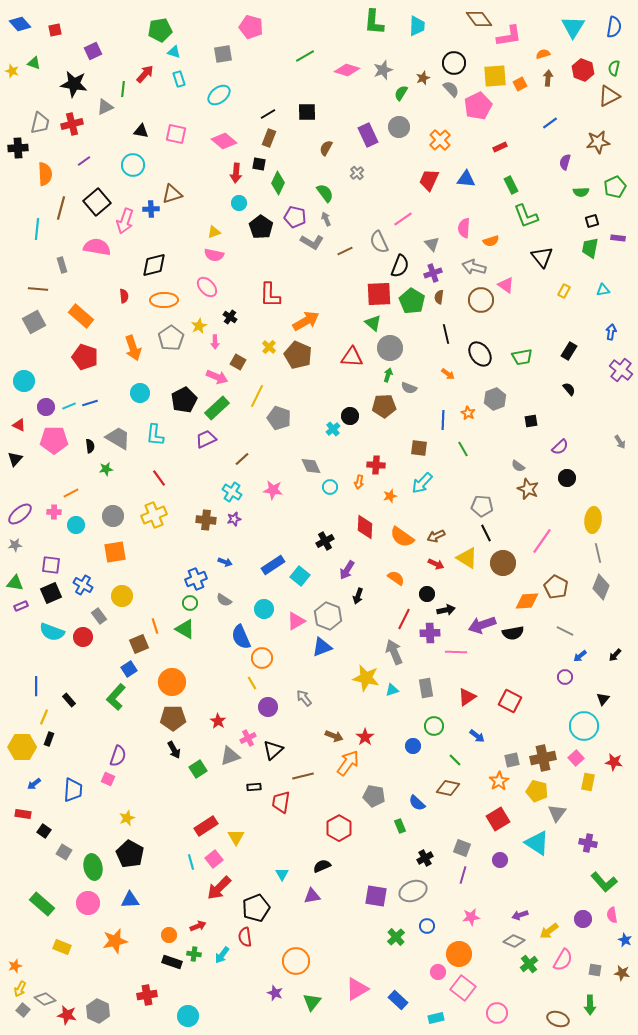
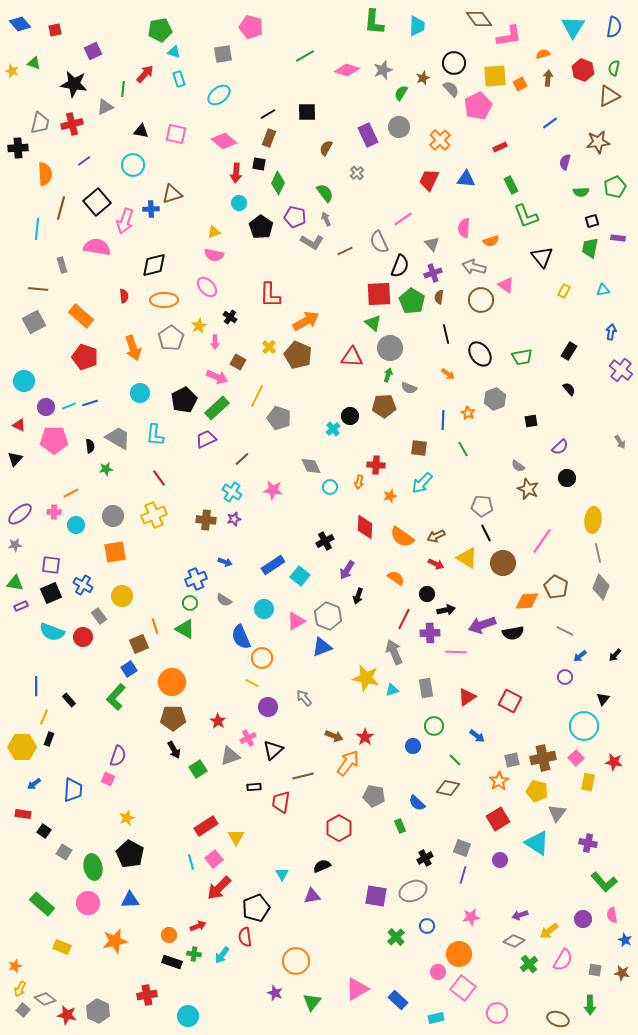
yellow line at (252, 683): rotated 32 degrees counterclockwise
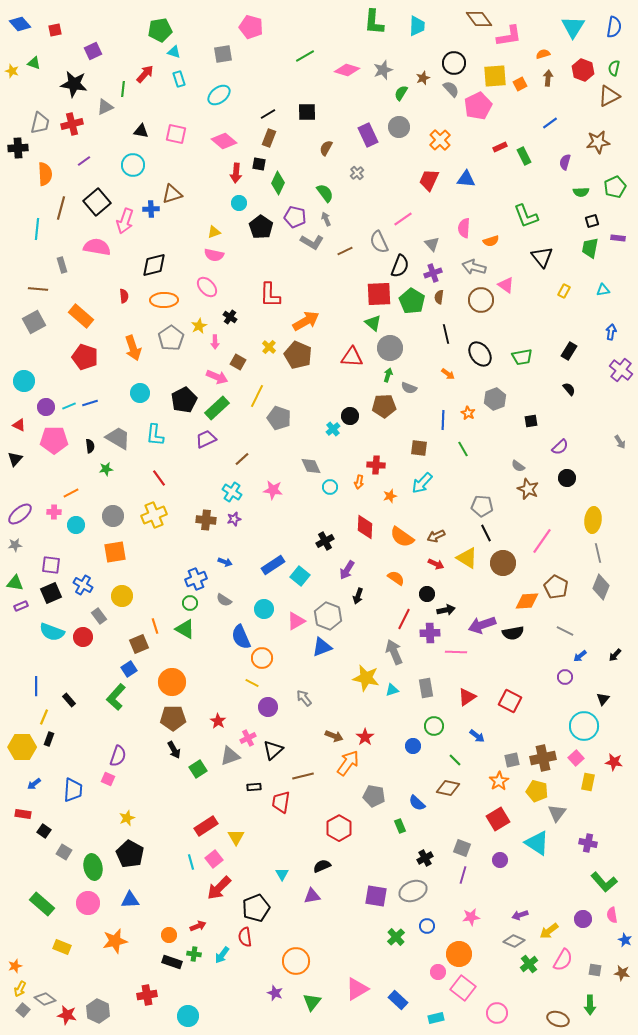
green rectangle at (511, 185): moved 13 px right, 29 px up
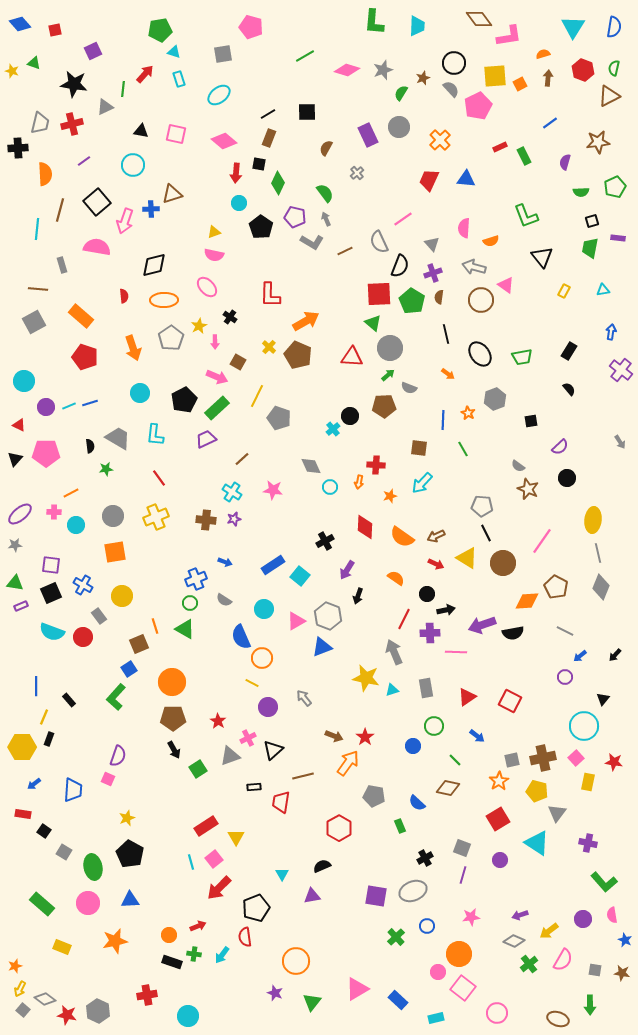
brown line at (61, 208): moved 1 px left, 2 px down
green arrow at (388, 375): rotated 32 degrees clockwise
pink pentagon at (54, 440): moved 8 px left, 13 px down
yellow cross at (154, 515): moved 2 px right, 2 px down
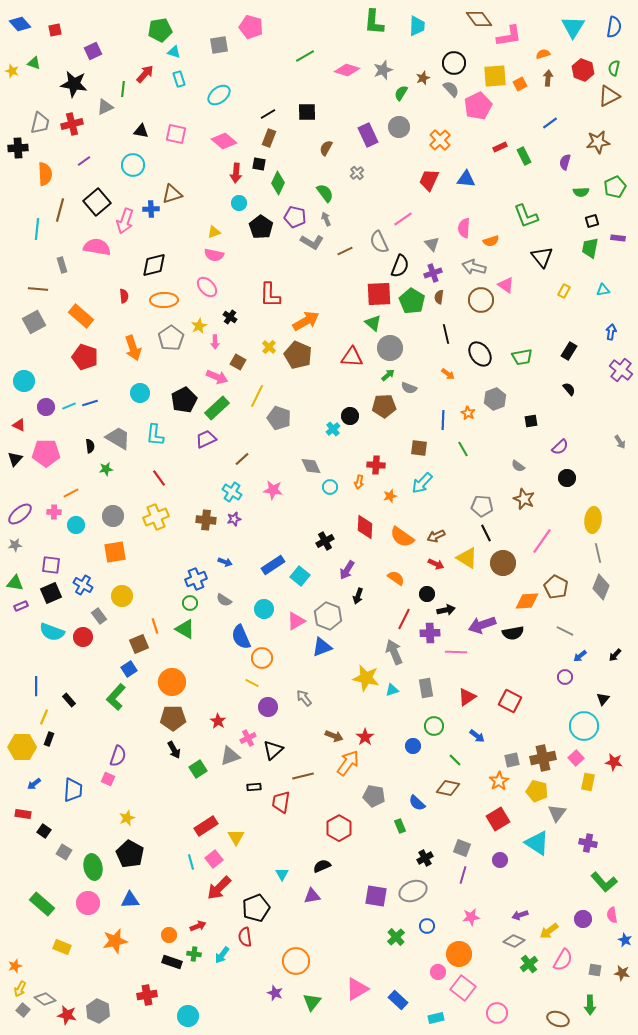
gray square at (223, 54): moved 4 px left, 9 px up
brown star at (528, 489): moved 4 px left, 10 px down
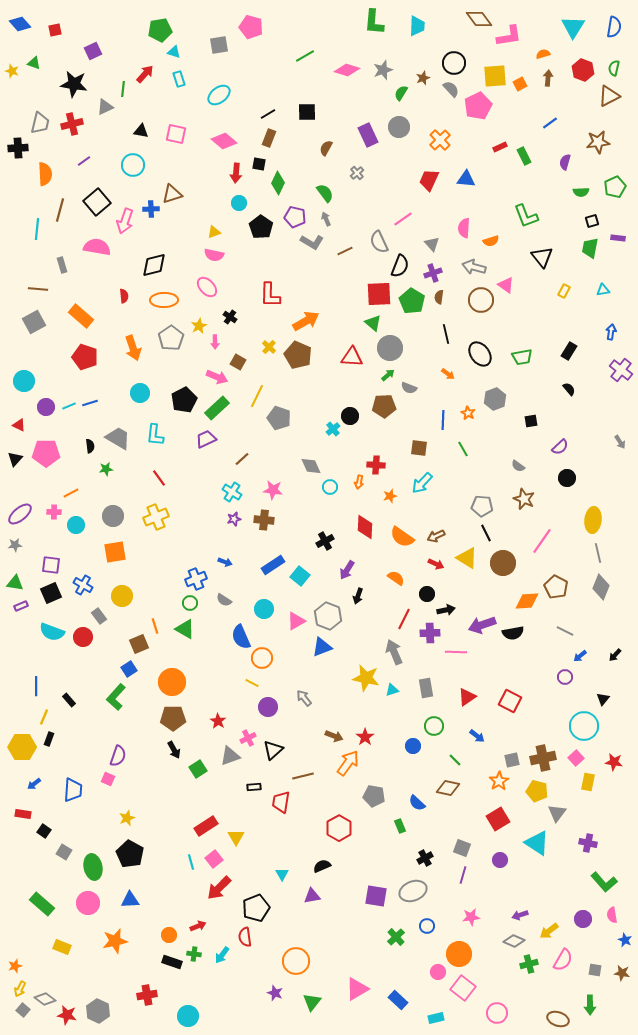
brown cross at (206, 520): moved 58 px right
green cross at (529, 964): rotated 24 degrees clockwise
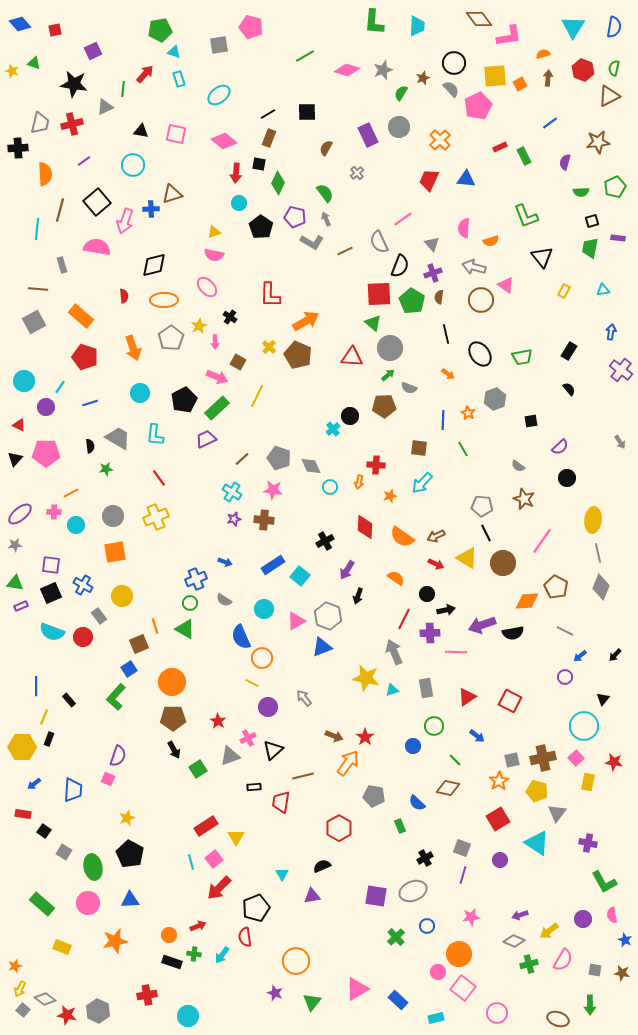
cyan line at (69, 406): moved 9 px left, 19 px up; rotated 32 degrees counterclockwise
gray pentagon at (279, 418): moved 40 px down
green L-shape at (604, 882): rotated 12 degrees clockwise
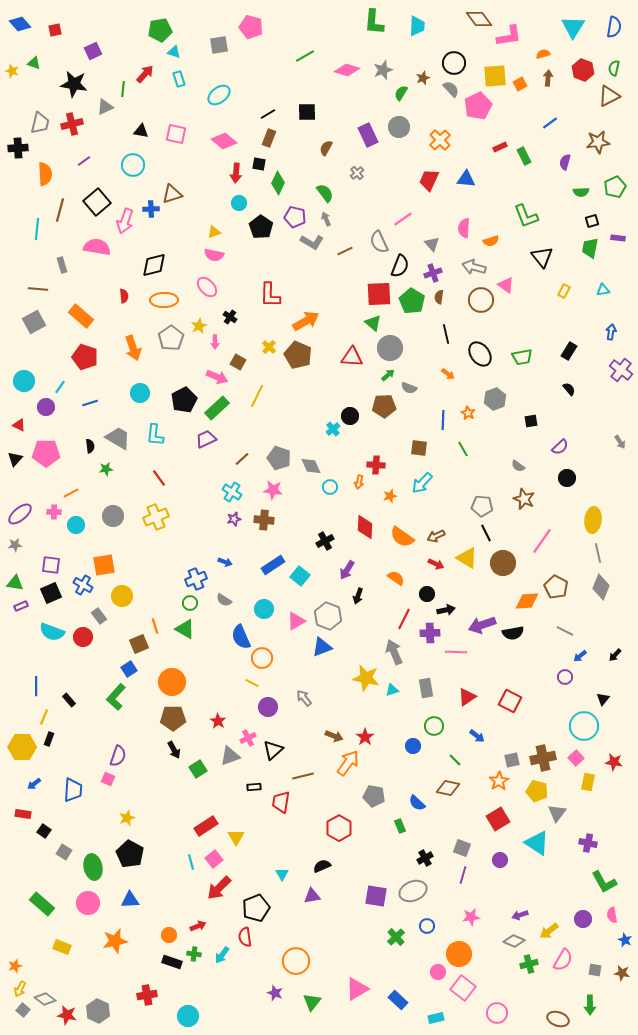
orange square at (115, 552): moved 11 px left, 13 px down
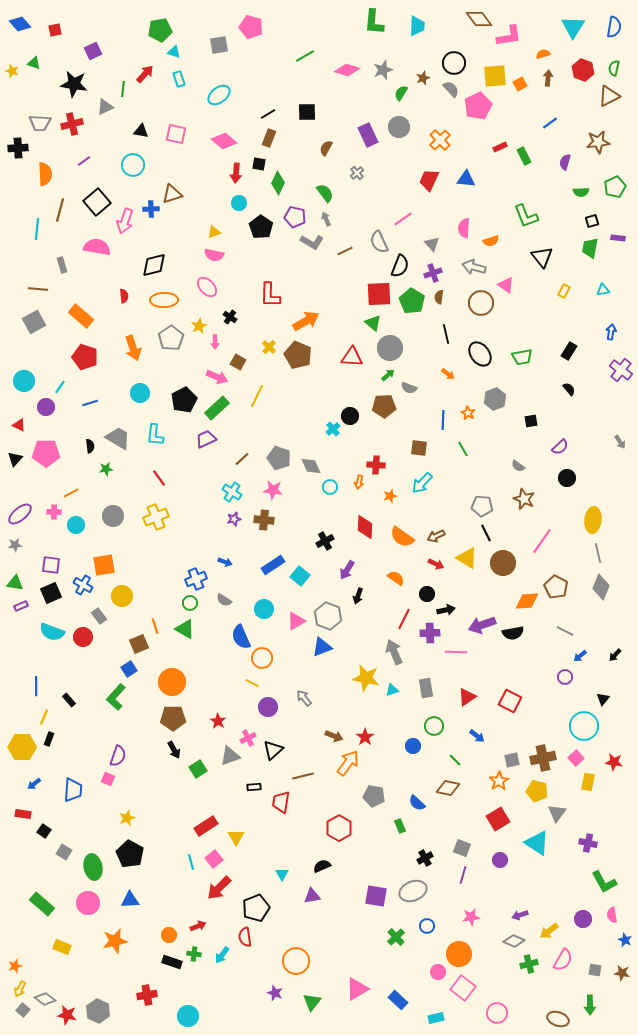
gray trapezoid at (40, 123): rotated 80 degrees clockwise
brown circle at (481, 300): moved 3 px down
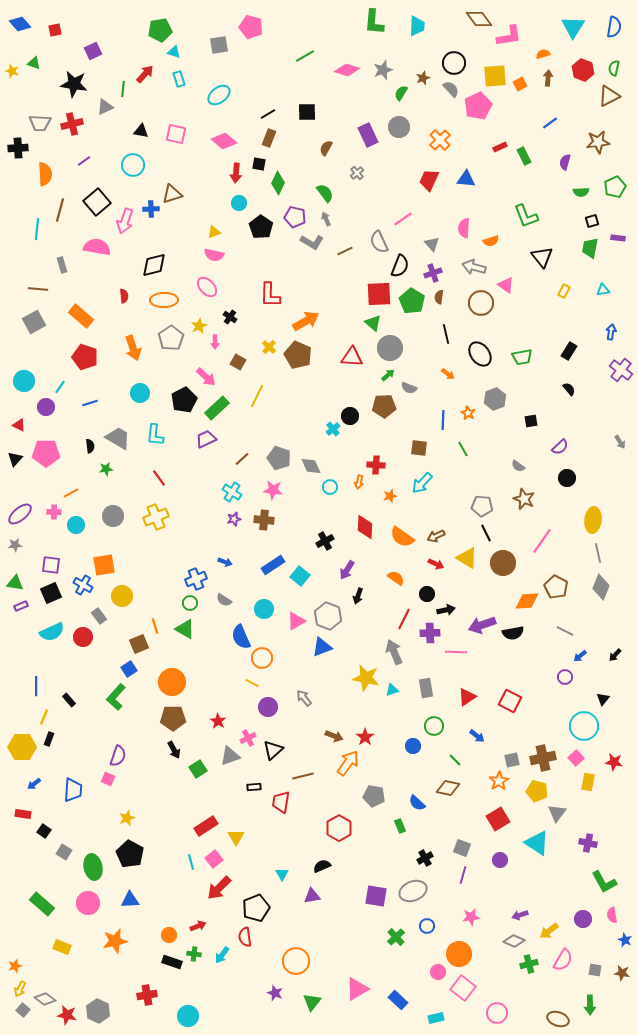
pink arrow at (217, 377): moved 11 px left; rotated 20 degrees clockwise
cyan semicircle at (52, 632): rotated 45 degrees counterclockwise
